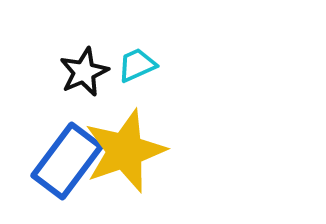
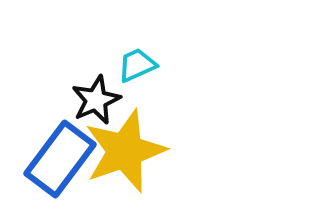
black star: moved 12 px right, 28 px down
blue rectangle: moved 7 px left, 2 px up
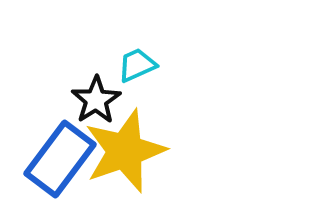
black star: rotated 9 degrees counterclockwise
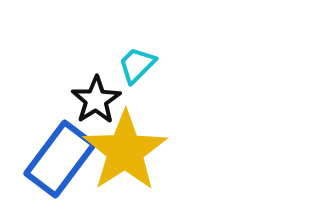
cyan trapezoid: rotated 21 degrees counterclockwise
yellow star: rotated 14 degrees counterclockwise
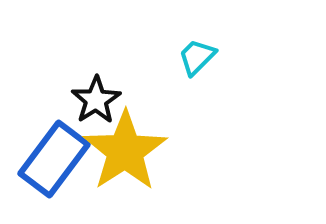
cyan trapezoid: moved 60 px right, 8 px up
blue rectangle: moved 6 px left
